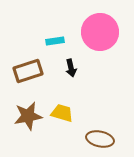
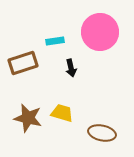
brown rectangle: moved 5 px left, 8 px up
brown star: moved 2 px down; rotated 24 degrees clockwise
brown ellipse: moved 2 px right, 6 px up
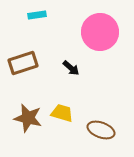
cyan rectangle: moved 18 px left, 26 px up
black arrow: rotated 36 degrees counterclockwise
brown ellipse: moved 1 px left, 3 px up; rotated 8 degrees clockwise
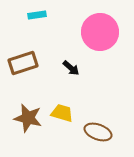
brown ellipse: moved 3 px left, 2 px down
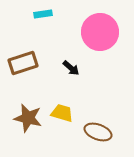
cyan rectangle: moved 6 px right, 1 px up
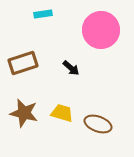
pink circle: moved 1 px right, 2 px up
brown star: moved 4 px left, 5 px up
brown ellipse: moved 8 px up
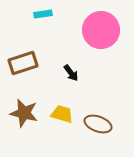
black arrow: moved 5 px down; rotated 12 degrees clockwise
yellow trapezoid: moved 1 px down
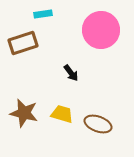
brown rectangle: moved 20 px up
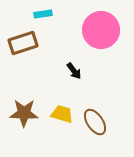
black arrow: moved 3 px right, 2 px up
brown star: rotated 12 degrees counterclockwise
brown ellipse: moved 3 px left, 2 px up; rotated 36 degrees clockwise
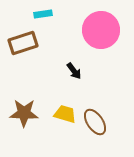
yellow trapezoid: moved 3 px right
